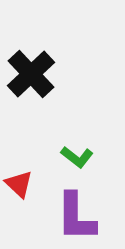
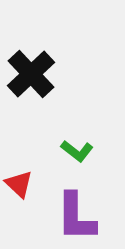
green L-shape: moved 6 px up
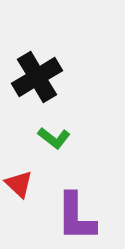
black cross: moved 6 px right, 3 px down; rotated 12 degrees clockwise
green L-shape: moved 23 px left, 13 px up
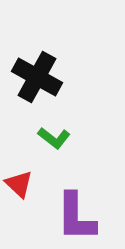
black cross: rotated 30 degrees counterclockwise
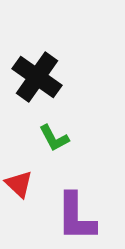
black cross: rotated 6 degrees clockwise
green L-shape: rotated 24 degrees clockwise
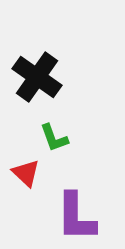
green L-shape: rotated 8 degrees clockwise
red triangle: moved 7 px right, 11 px up
